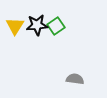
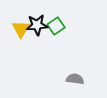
yellow triangle: moved 6 px right, 3 px down
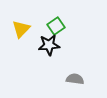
black star: moved 12 px right, 20 px down
yellow triangle: rotated 12 degrees clockwise
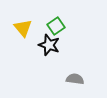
yellow triangle: moved 2 px right, 1 px up; rotated 24 degrees counterclockwise
black star: rotated 25 degrees clockwise
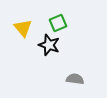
green square: moved 2 px right, 3 px up; rotated 12 degrees clockwise
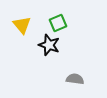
yellow triangle: moved 1 px left, 3 px up
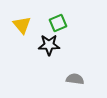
black star: rotated 20 degrees counterclockwise
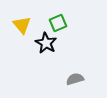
black star: moved 3 px left, 2 px up; rotated 30 degrees clockwise
gray semicircle: rotated 24 degrees counterclockwise
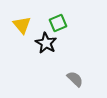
gray semicircle: rotated 60 degrees clockwise
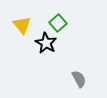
green square: rotated 18 degrees counterclockwise
gray semicircle: moved 4 px right; rotated 18 degrees clockwise
